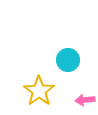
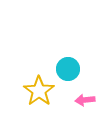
cyan circle: moved 9 px down
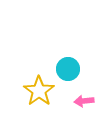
pink arrow: moved 1 px left, 1 px down
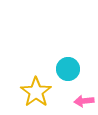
yellow star: moved 3 px left, 1 px down
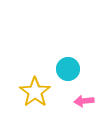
yellow star: moved 1 px left
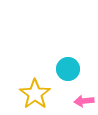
yellow star: moved 2 px down
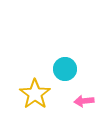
cyan circle: moved 3 px left
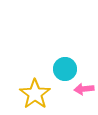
pink arrow: moved 12 px up
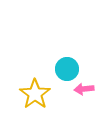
cyan circle: moved 2 px right
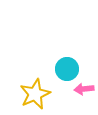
yellow star: rotated 12 degrees clockwise
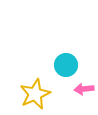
cyan circle: moved 1 px left, 4 px up
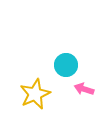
pink arrow: rotated 24 degrees clockwise
